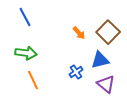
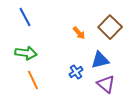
brown square: moved 2 px right, 5 px up
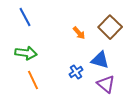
blue triangle: rotated 30 degrees clockwise
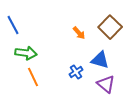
blue line: moved 12 px left, 8 px down
orange line: moved 3 px up
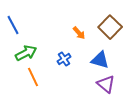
green arrow: rotated 35 degrees counterclockwise
blue cross: moved 12 px left, 13 px up
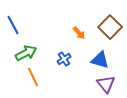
purple triangle: rotated 12 degrees clockwise
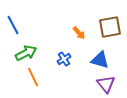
brown square: rotated 35 degrees clockwise
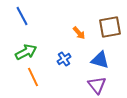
blue line: moved 9 px right, 9 px up
green arrow: moved 1 px up
purple triangle: moved 9 px left, 1 px down
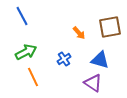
purple triangle: moved 4 px left, 2 px up; rotated 18 degrees counterclockwise
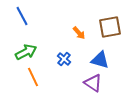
blue cross: rotated 16 degrees counterclockwise
